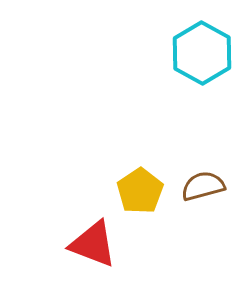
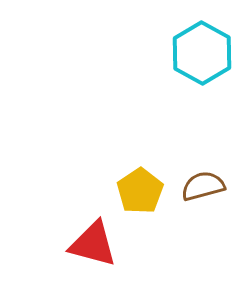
red triangle: rotated 6 degrees counterclockwise
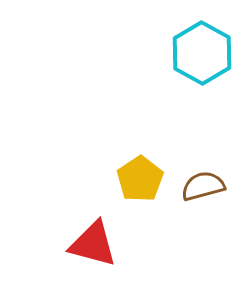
yellow pentagon: moved 12 px up
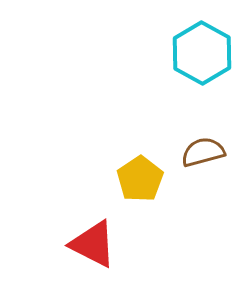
brown semicircle: moved 34 px up
red triangle: rotated 12 degrees clockwise
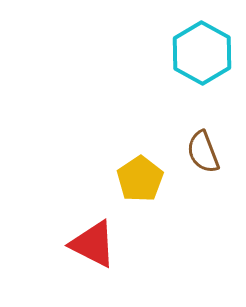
brown semicircle: rotated 96 degrees counterclockwise
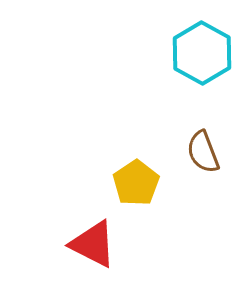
yellow pentagon: moved 4 px left, 4 px down
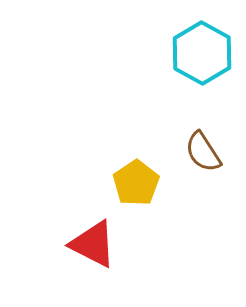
brown semicircle: rotated 12 degrees counterclockwise
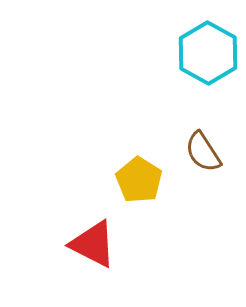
cyan hexagon: moved 6 px right
yellow pentagon: moved 3 px right, 3 px up; rotated 6 degrees counterclockwise
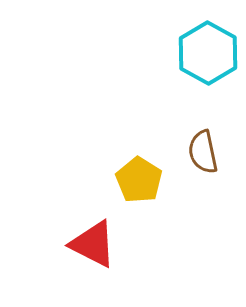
brown semicircle: rotated 21 degrees clockwise
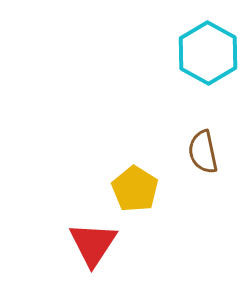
yellow pentagon: moved 4 px left, 9 px down
red triangle: rotated 36 degrees clockwise
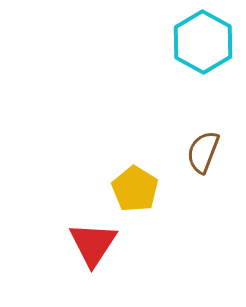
cyan hexagon: moved 5 px left, 11 px up
brown semicircle: rotated 33 degrees clockwise
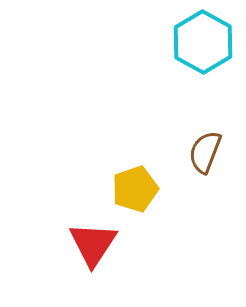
brown semicircle: moved 2 px right
yellow pentagon: rotated 21 degrees clockwise
